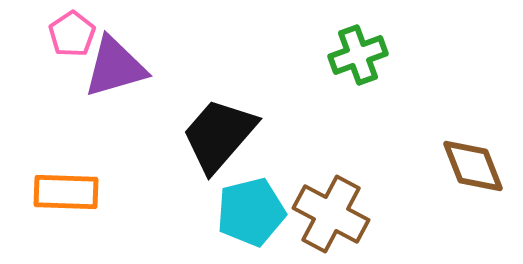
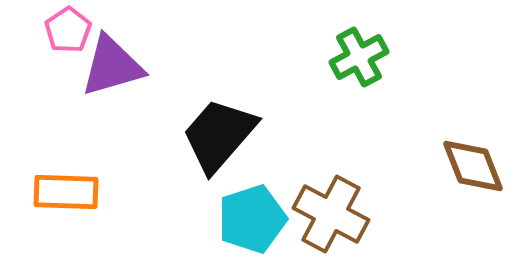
pink pentagon: moved 4 px left, 4 px up
green cross: moved 1 px right, 2 px down; rotated 8 degrees counterclockwise
purple triangle: moved 3 px left, 1 px up
cyan pentagon: moved 1 px right, 7 px down; rotated 4 degrees counterclockwise
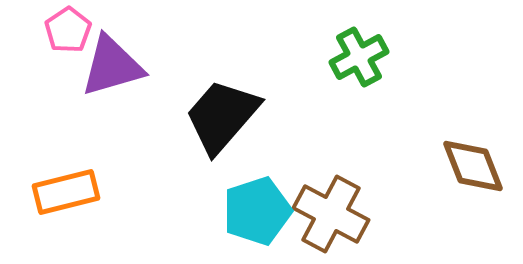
black trapezoid: moved 3 px right, 19 px up
orange rectangle: rotated 16 degrees counterclockwise
cyan pentagon: moved 5 px right, 8 px up
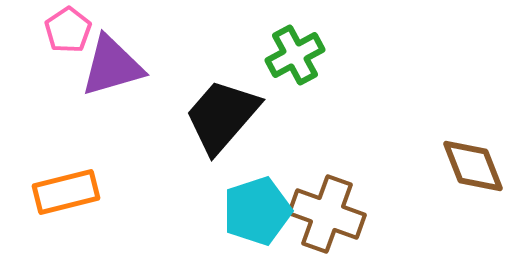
green cross: moved 64 px left, 2 px up
brown cross: moved 4 px left; rotated 8 degrees counterclockwise
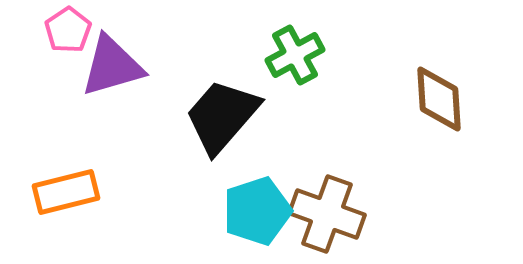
brown diamond: moved 34 px left, 67 px up; rotated 18 degrees clockwise
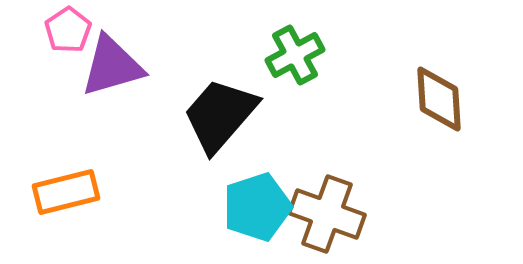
black trapezoid: moved 2 px left, 1 px up
cyan pentagon: moved 4 px up
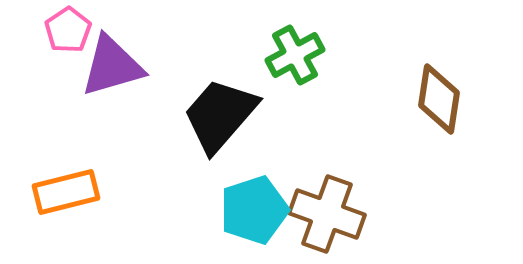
brown diamond: rotated 12 degrees clockwise
cyan pentagon: moved 3 px left, 3 px down
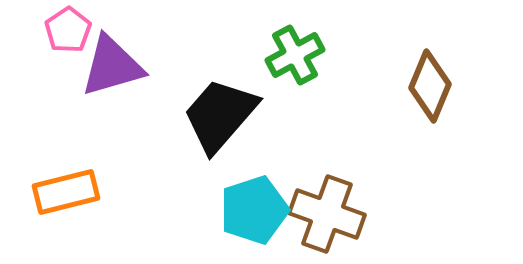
brown diamond: moved 9 px left, 13 px up; rotated 14 degrees clockwise
